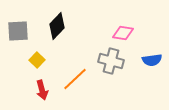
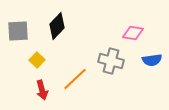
pink diamond: moved 10 px right
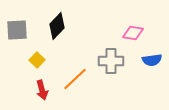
gray square: moved 1 px left, 1 px up
gray cross: rotated 15 degrees counterclockwise
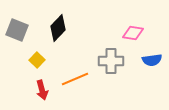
black diamond: moved 1 px right, 2 px down
gray square: rotated 25 degrees clockwise
orange line: rotated 20 degrees clockwise
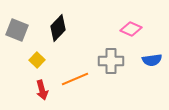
pink diamond: moved 2 px left, 4 px up; rotated 15 degrees clockwise
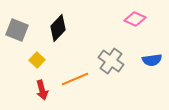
pink diamond: moved 4 px right, 10 px up
gray cross: rotated 35 degrees clockwise
